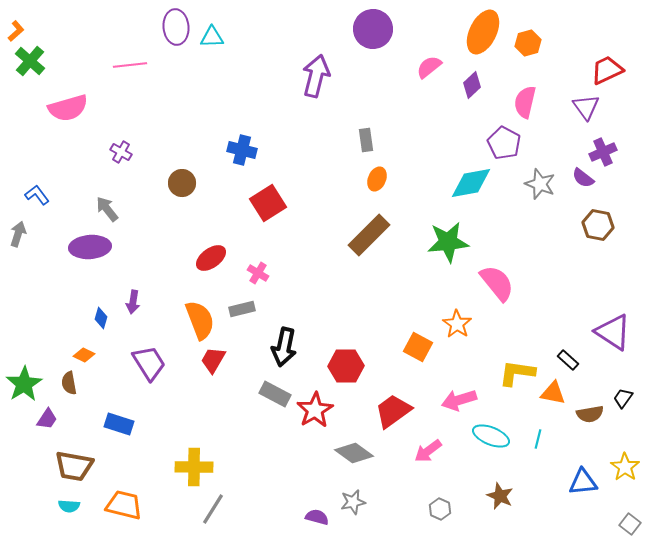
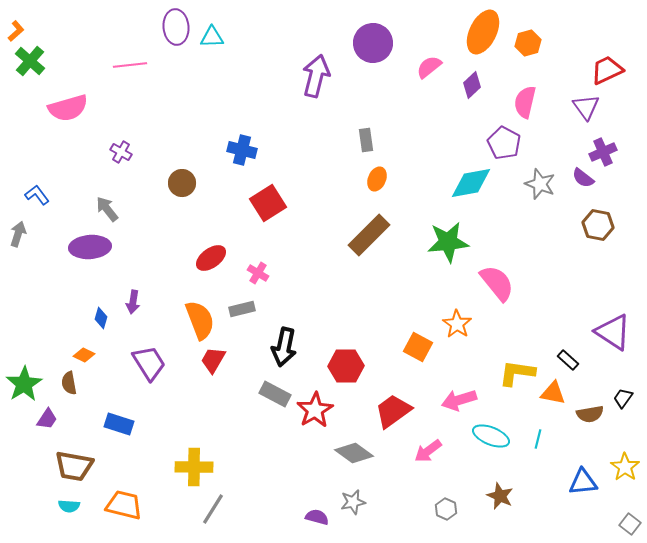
purple circle at (373, 29): moved 14 px down
gray hexagon at (440, 509): moved 6 px right
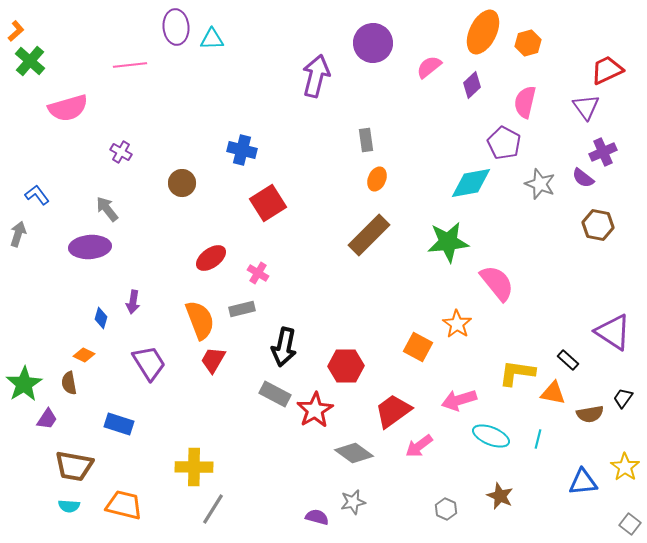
cyan triangle at (212, 37): moved 2 px down
pink arrow at (428, 451): moved 9 px left, 5 px up
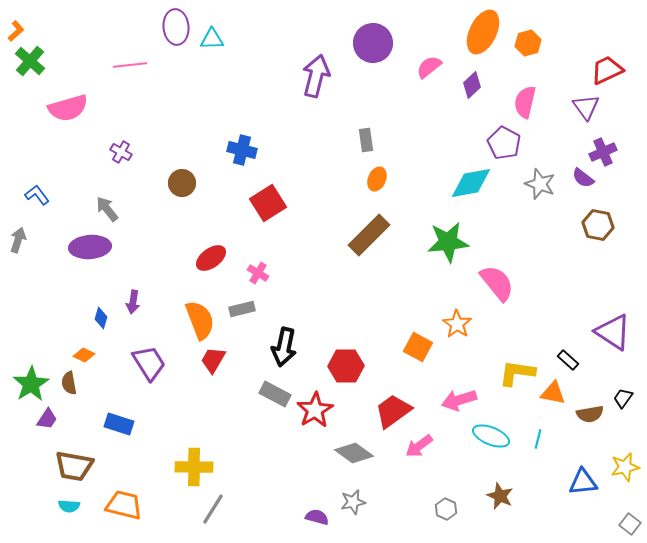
gray arrow at (18, 234): moved 6 px down
green star at (24, 384): moved 7 px right
yellow star at (625, 467): rotated 24 degrees clockwise
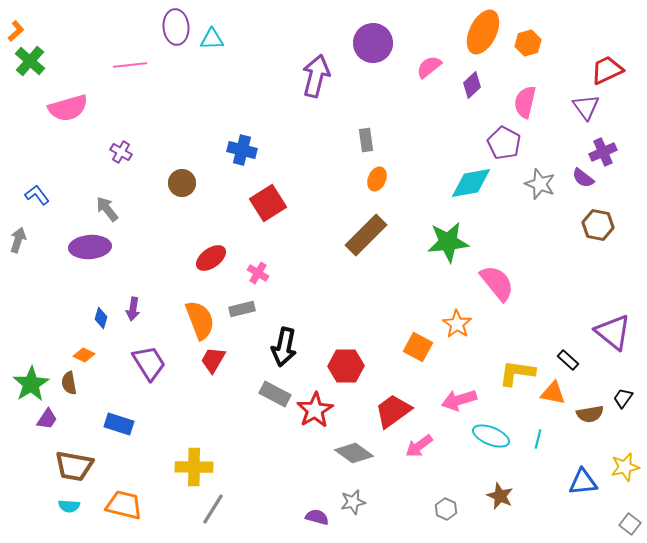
brown rectangle at (369, 235): moved 3 px left
purple arrow at (133, 302): moved 7 px down
purple triangle at (613, 332): rotated 6 degrees clockwise
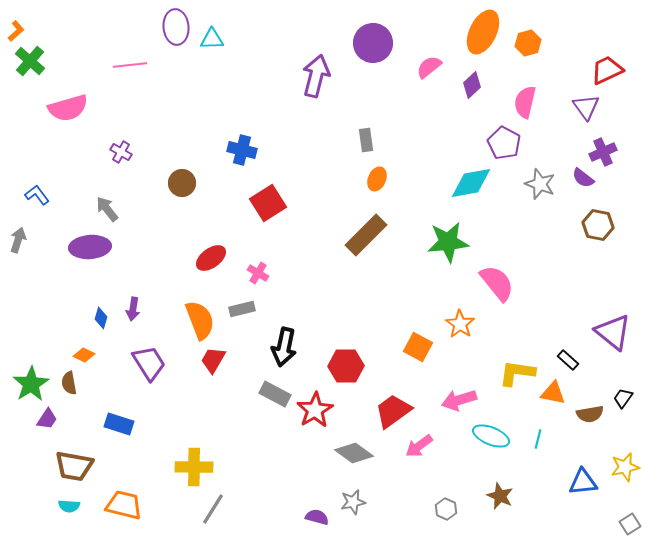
orange star at (457, 324): moved 3 px right
gray square at (630, 524): rotated 20 degrees clockwise
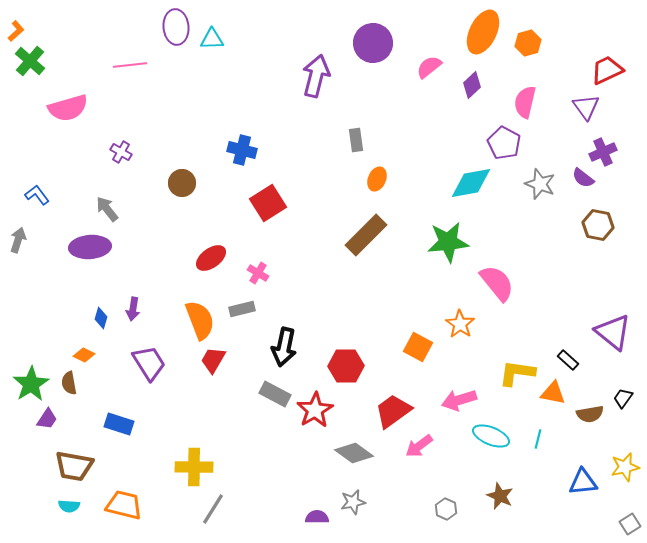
gray rectangle at (366, 140): moved 10 px left
purple semicircle at (317, 517): rotated 15 degrees counterclockwise
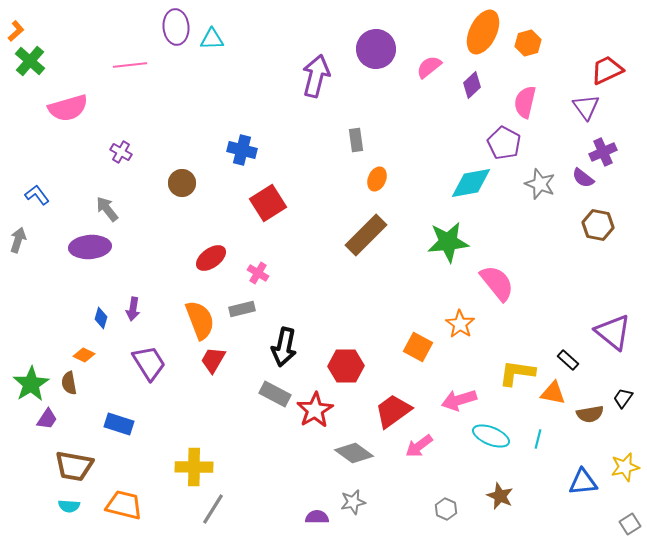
purple circle at (373, 43): moved 3 px right, 6 px down
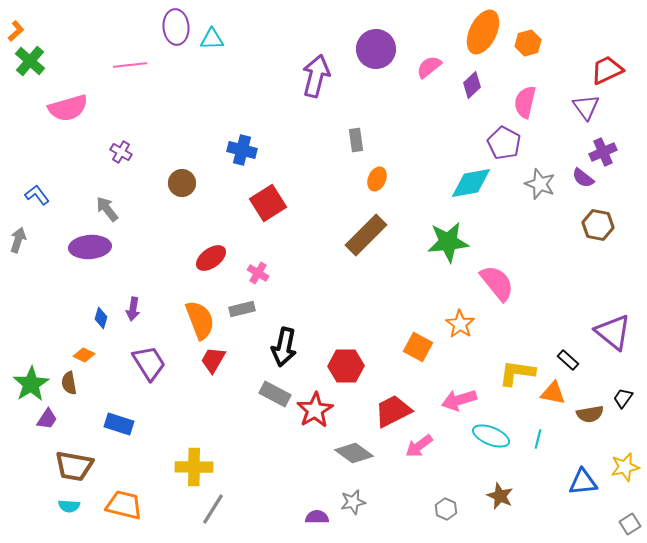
red trapezoid at (393, 411): rotated 9 degrees clockwise
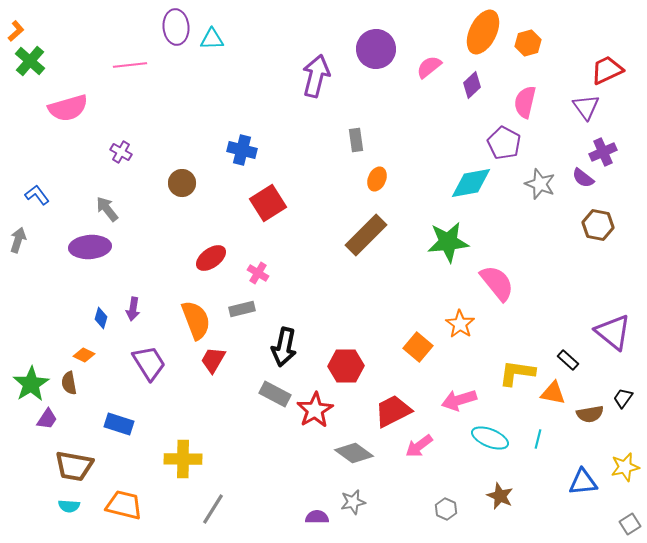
orange semicircle at (200, 320): moved 4 px left
orange square at (418, 347): rotated 12 degrees clockwise
cyan ellipse at (491, 436): moved 1 px left, 2 px down
yellow cross at (194, 467): moved 11 px left, 8 px up
